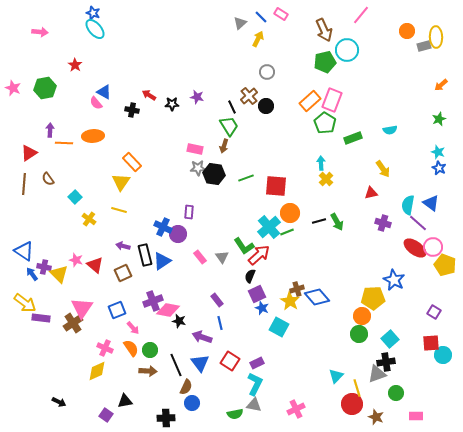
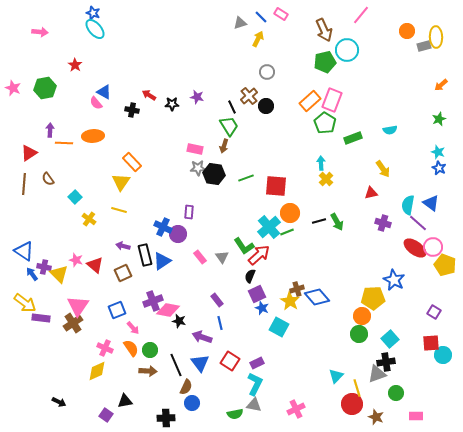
gray triangle at (240, 23): rotated 24 degrees clockwise
pink triangle at (82, 308): moved 4 px left, 2 px up
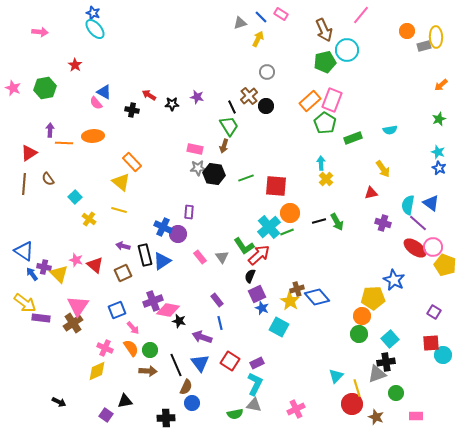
yellow triangle at (121, 182): rotated 24 degrees counterclockwise
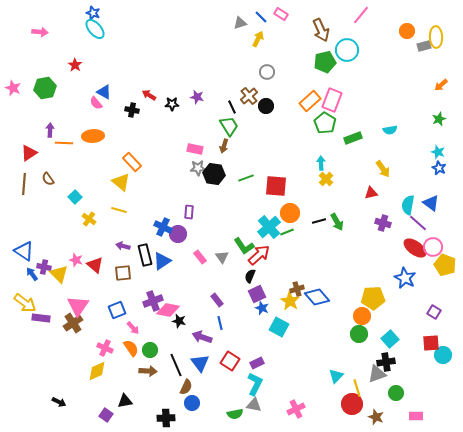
brown arrow at (324, 30): moved 3 px left
brown square at (123, 273): rotated 18 degrees clockwise
blue star at (394, 280): moved 11 px right, 2 px up
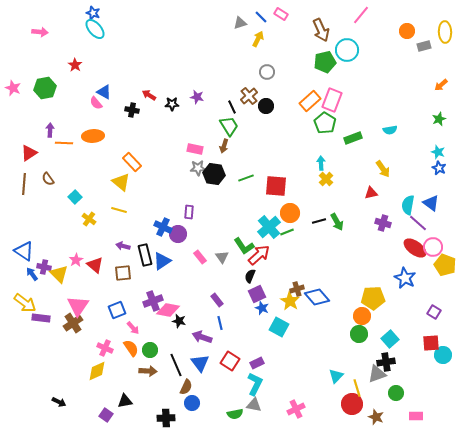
yellow ellipse at (436, 37): moved 9 px right, 5 px up
pink star at (76, 260): rotated 24 degrees clockwise
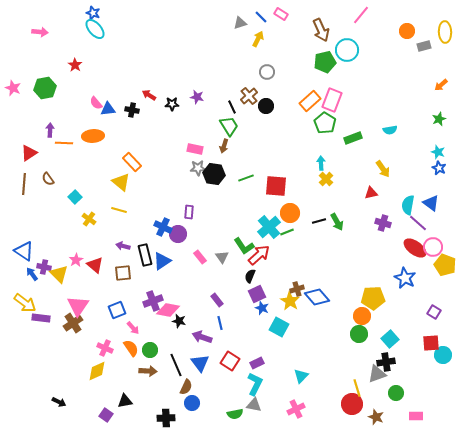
blue triangle at (104, 92): moved 4 px right, 17 px down; rotated 35 degrees counterclockwise
cyan triangle at (336, 376): moved 35 px left
